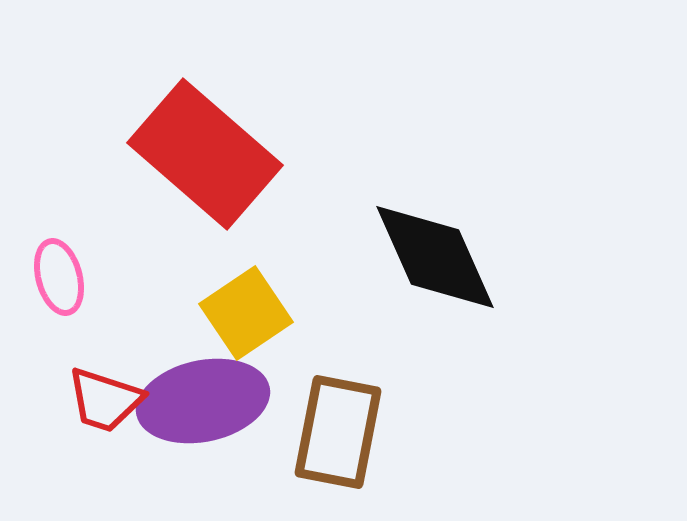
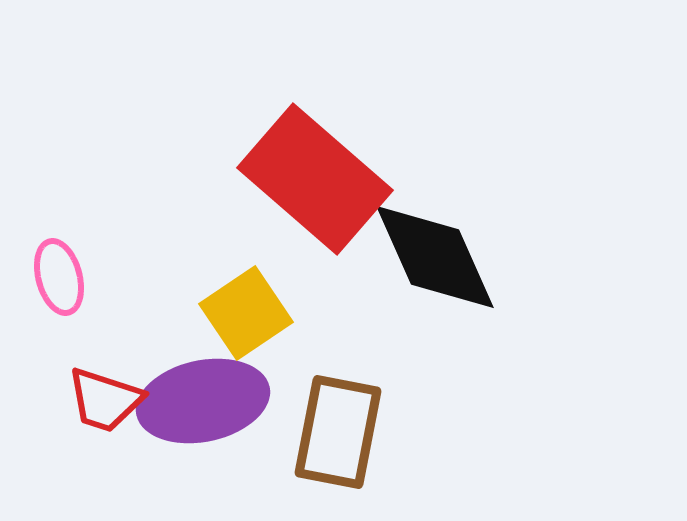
red rectangle: moved 110 px right, 25 px down
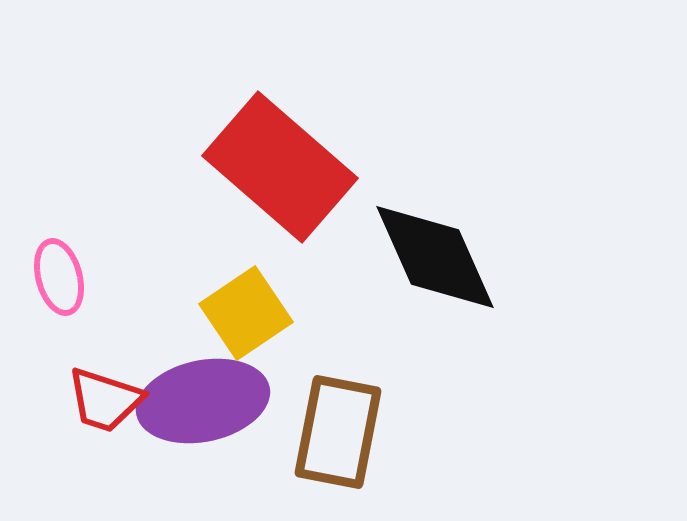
red rectangle: moved 35 px left, 12 px up
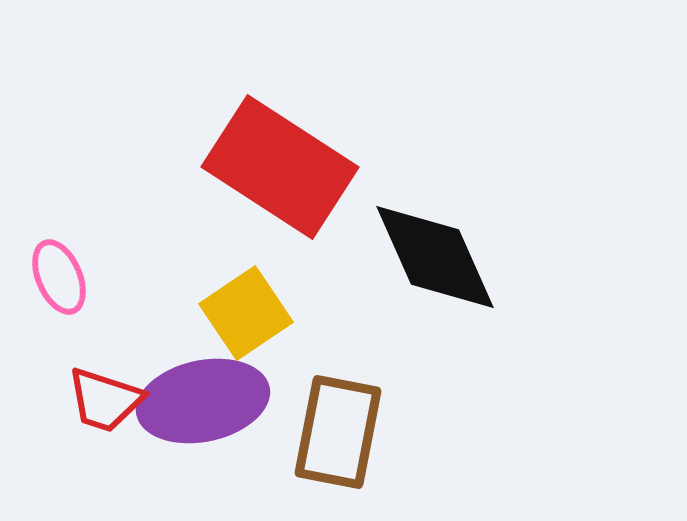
red rectangle: rotated 8 degrees counterclockwise
pink ellipse: rotated 8 degrees counterclockwise
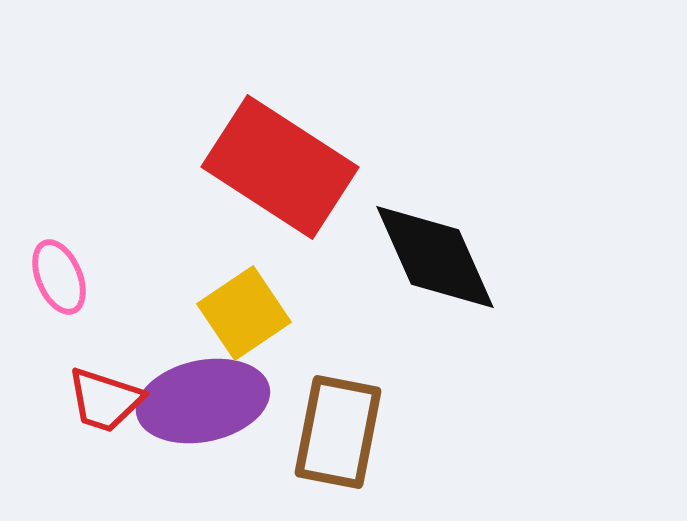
yellow square: moved 2 px left
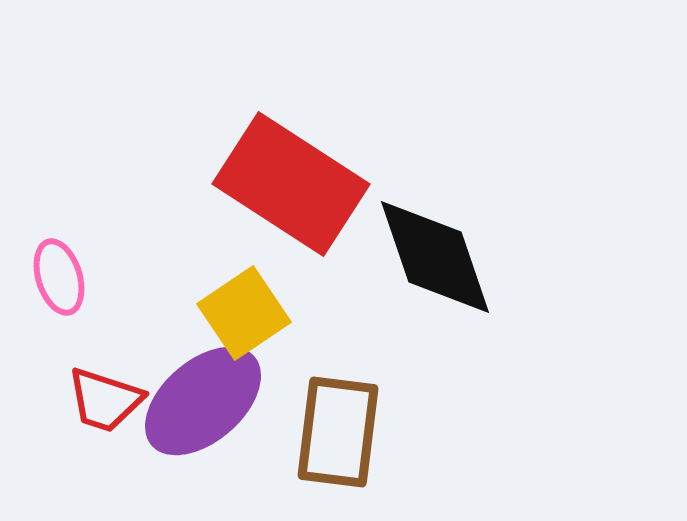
red rectangle: moved 11 px right, 17 px down
black diamond: rotated 5 degrees clockwise
pink ellipse: rotated 6 degrees clockwise
purple ellipse: rotated 29 degrees counterclockwise
brown rectangle: rotated 4 degrees counterclockwise
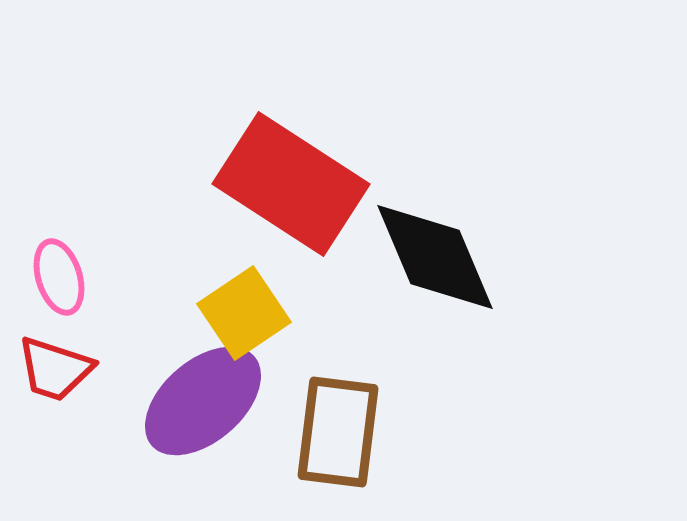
black diamond: rotated 4 degrees counterclockwise
red trapezoid: moved 50 px left, 31 px up
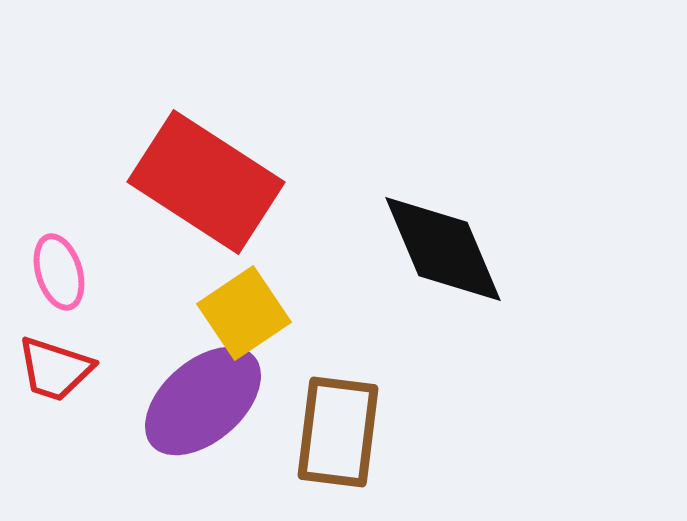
red rectangle: moved 85 px left, 2 px up
black diamond: moved 8 px right, 8 px up
pink ellipse: moved 5 px up
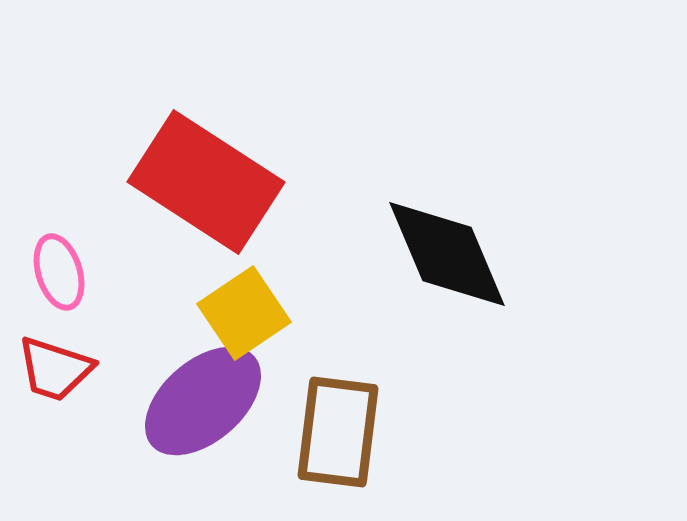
black diamond: moved 4 px right, 5 px down
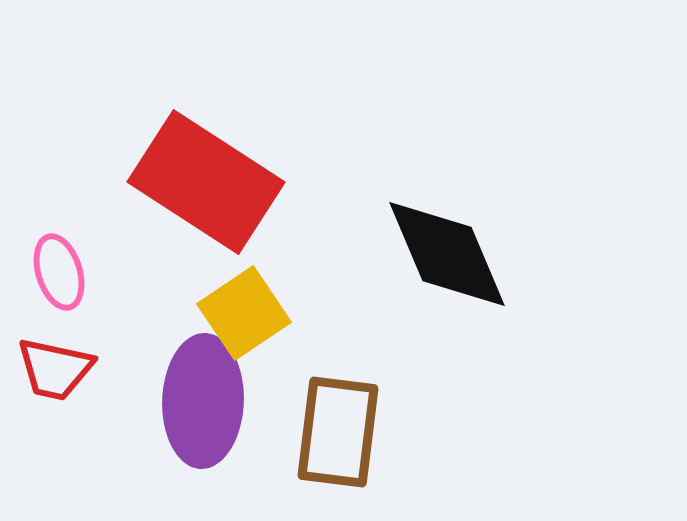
red trapezoid: rotated 6 degrees counterclockwise
purple ellipse: rotated 47 degrees counterclockwise
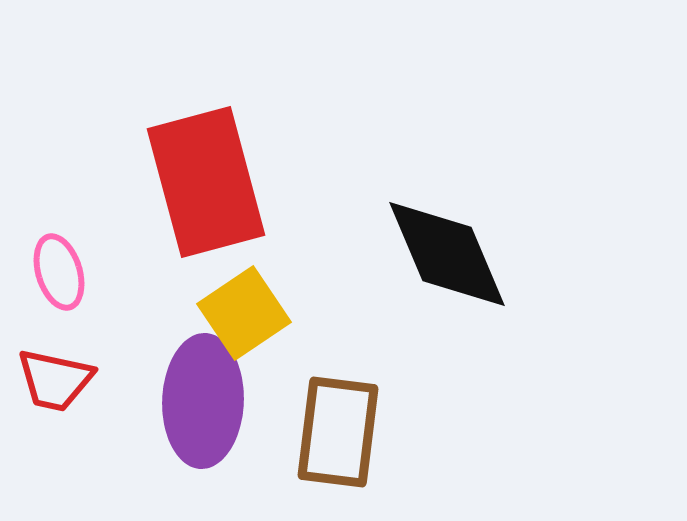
red rectangle: rotated 42 degrees clockwise
red trapezoid: moved 11 px down
